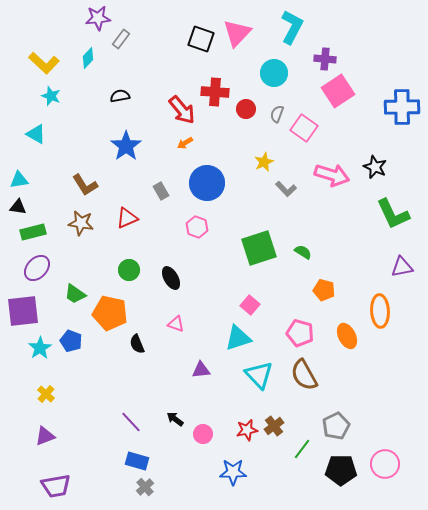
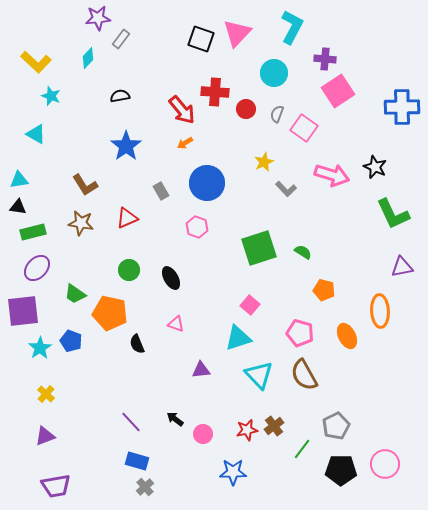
yellow L-shape at (44, 63): moved 8 px left, 1 px up
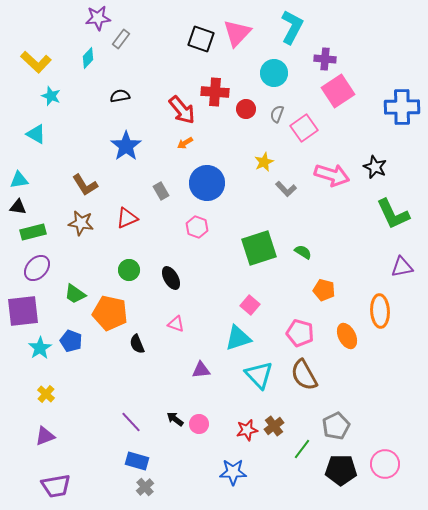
pink square at (304, 128): rotated 20 degrees clockwise
pink circle at (203, 434): moved 4 px left, 10 px up
